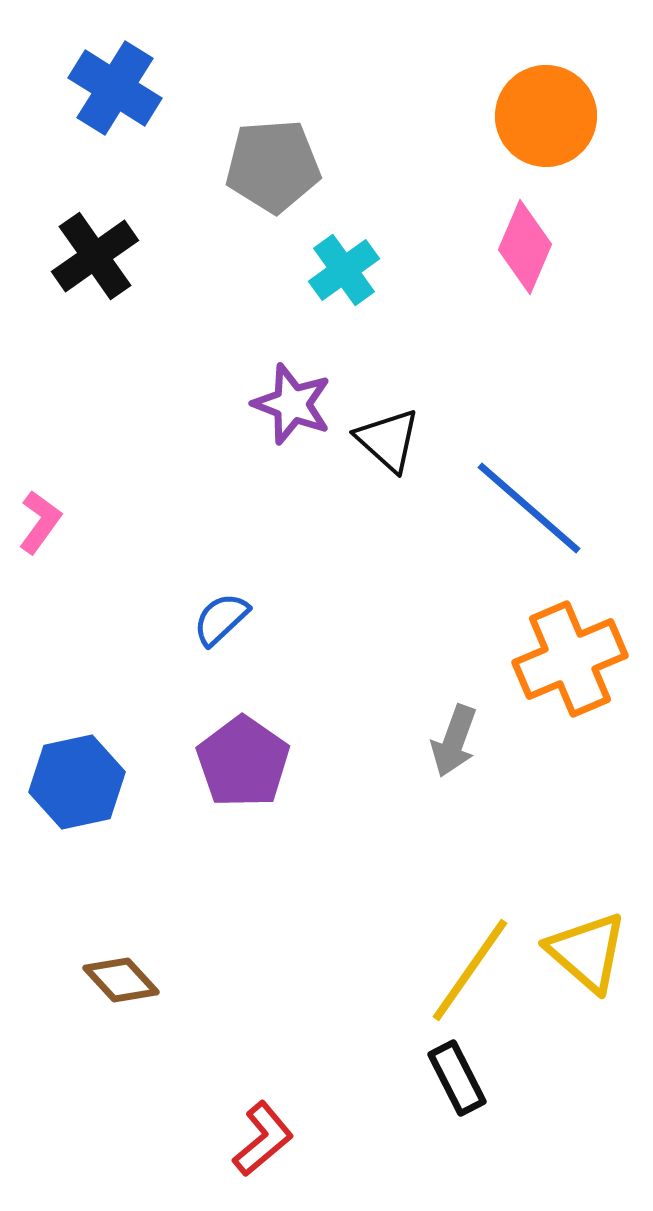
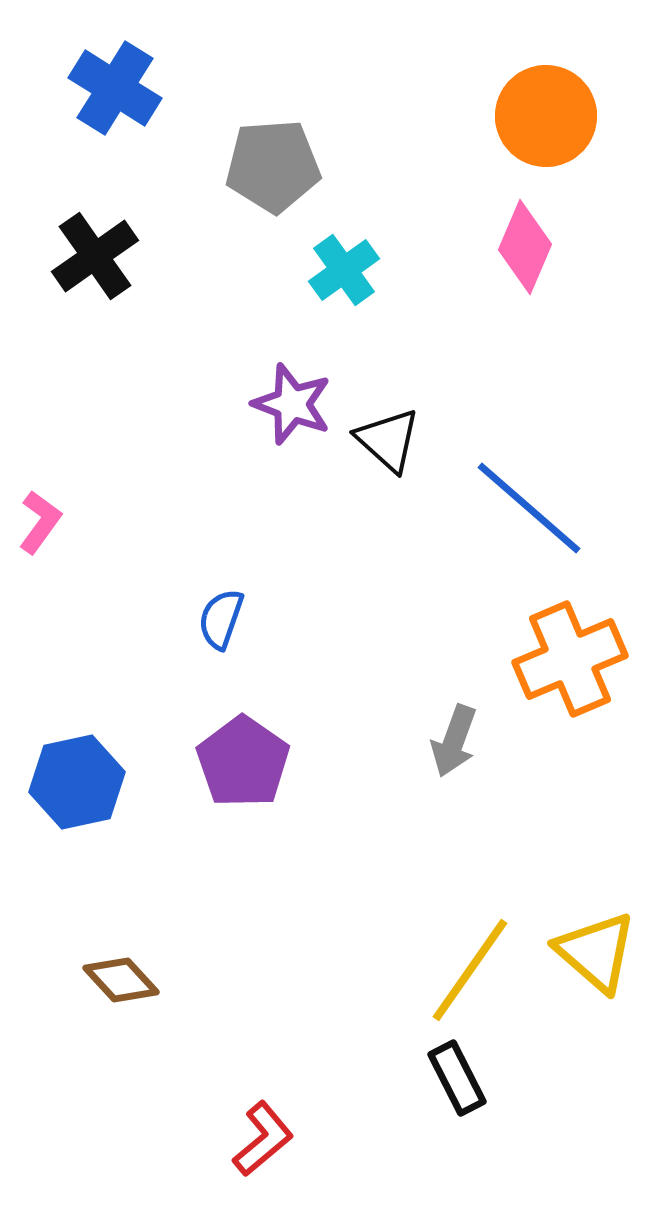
blue semicircle: rotated 28 degrees counterclockwise
yellow triangle: moved 9 px right
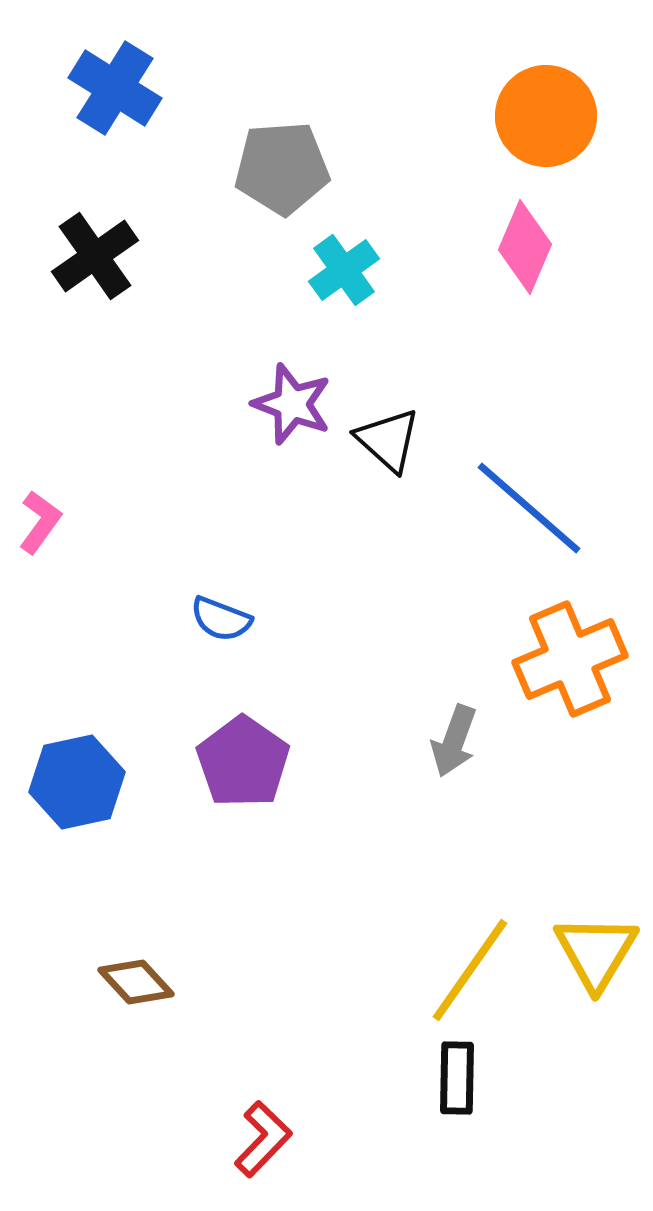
gray pentagon: moved 9 px right, 2 px down
blue semicircle: rotated 88 degrees counterclockwise
yellow triangle: rotated 20 degrees clockwise
brown diamond: moved 15 px right, 2 px down
black rectangle: rotated 28 degrees clockwise
red L-shape: rotated 6 degrees counterclockwise
